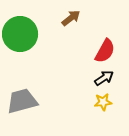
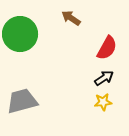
brown arrow: rotated 108 degrees counterclockwise
red semicircle: moved 2 px right, 3 px up
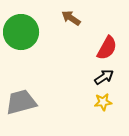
green circle: moved 1 px right, 2 px up
black arrow: moved 1 px up
gray trapezoid: moved 1 px left, 1 px down
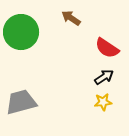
red semicircle: rotated 95 degrees clockwise
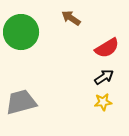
red semicircle: rotated 65 degrees counterclockwise
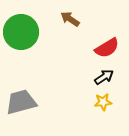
brown arrow: moved 1 px left, 1 px down
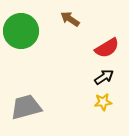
green circle: moved 1 px up
gray trapezoid: moved 5 px right, 5 px down
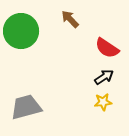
brown arrow: rotated 12 degrees clockwise
red semicircle: rotated 65 degrees clockwise
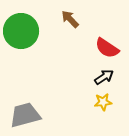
gray trapezoid: moved 1 px left, 8 px down
